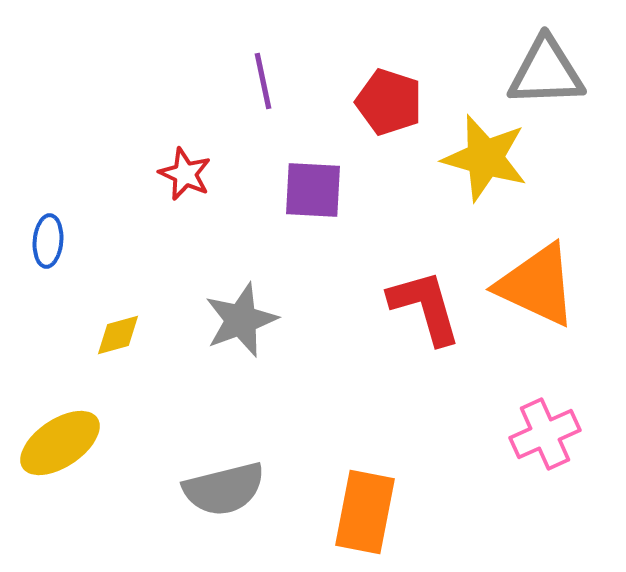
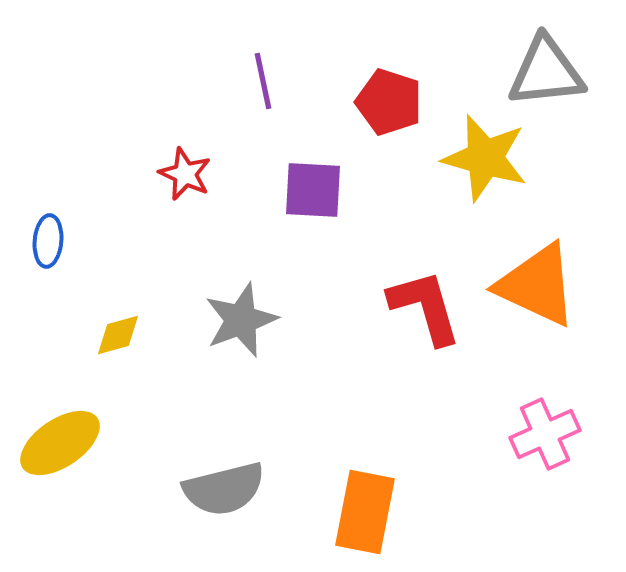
gray triangle: rotated 4 degrees counterclockwise
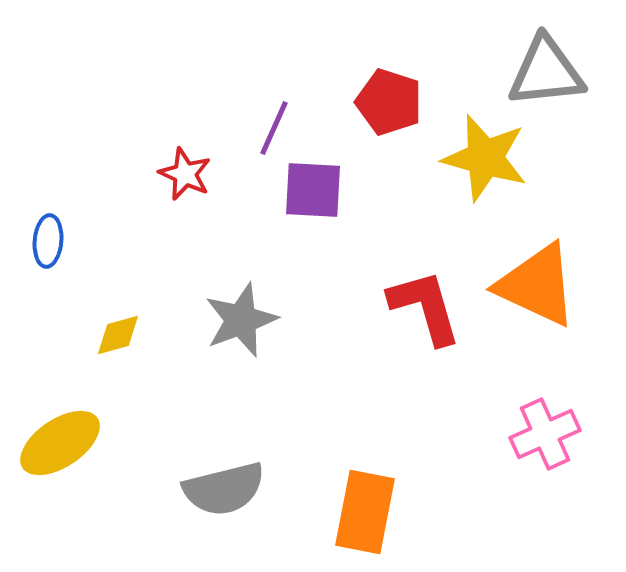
purple line: moved 11 px right, 47 px down; rotated 36 degrees clockwise
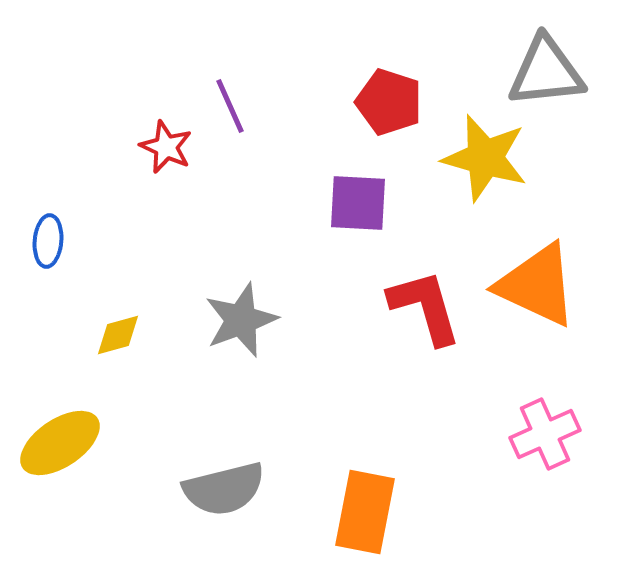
purple line: moved 44 px left, 22 px up; rotated 48 degrees counterclockwise
red star: moved 19 px left, 27 px up
purple square: moved 45 px right, 13 px down
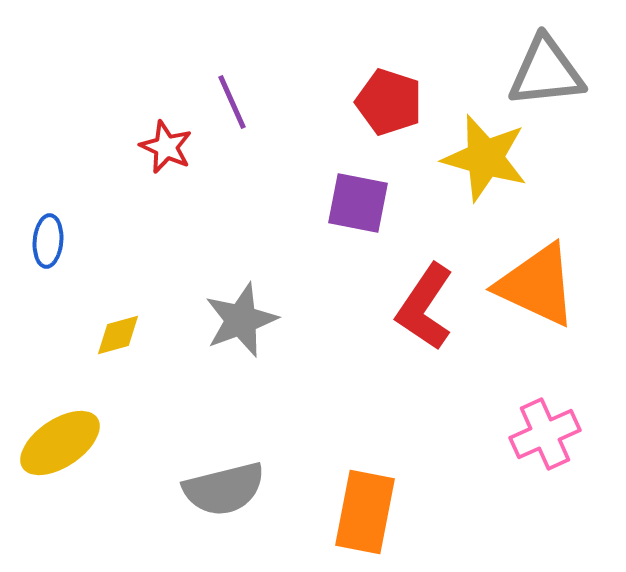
purple line: moved 2 px right, 4 px up
purple square: rotated 8 degrees clockwise
red L-shape: rotated 130 degrees counterclockwise
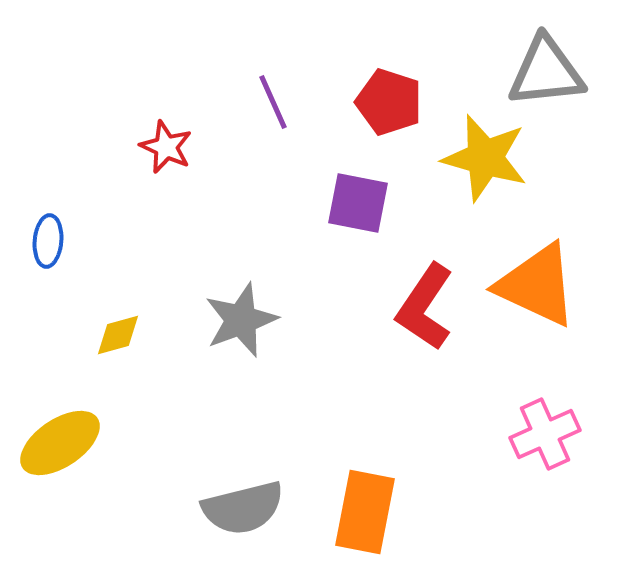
purple line: moved 41 px right
gray semicircle: moved 19 px right, 19 px down
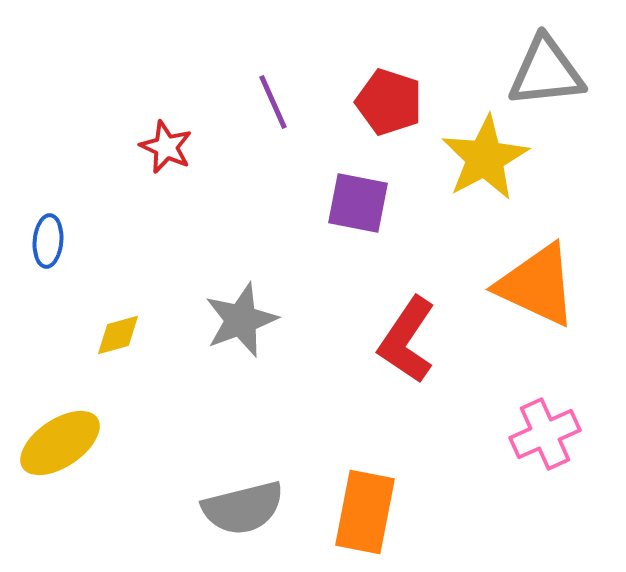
yellow star: rotated 28 degrees clockwise
red L-shape: moved 18 px left, 33 px down
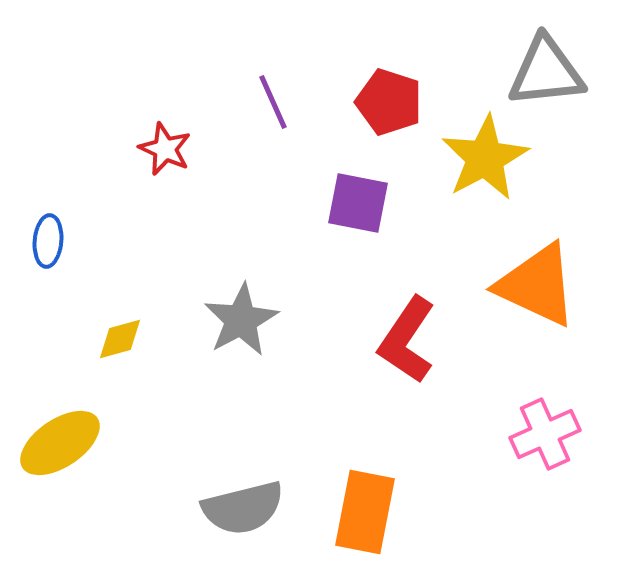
red star: moved 1 px left, 2 px down
gray star: rotated 8 degrees counterclockwise
yellow diamond: moved 2 px right, 4 px down
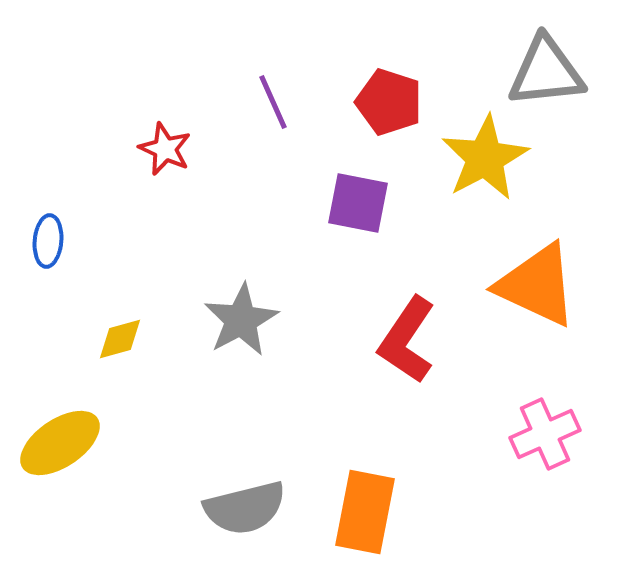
gray semicircle: moved 2 px right
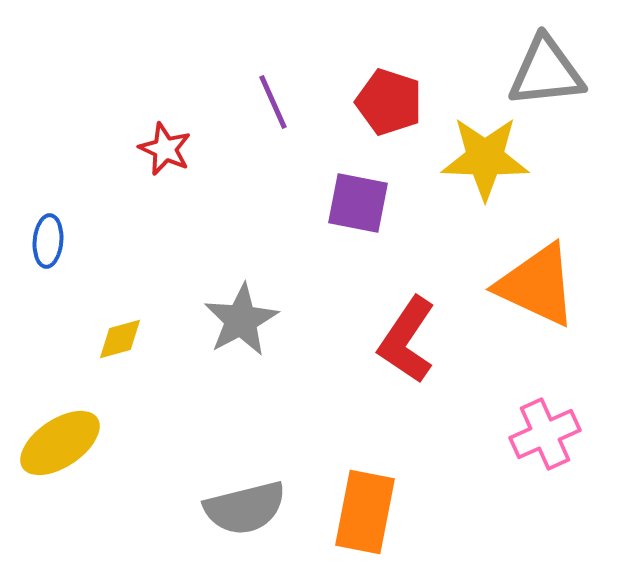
yellow star: rotated 30 degrees clockwise
